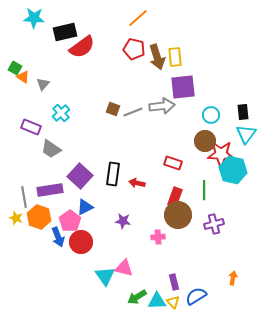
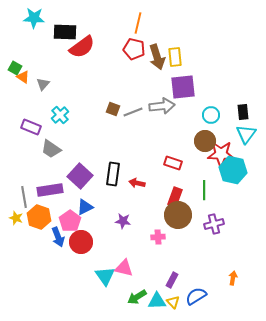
orange line at (138, 18): moved 5 px down; rotated 35 degrees counterclockwise
black rectangle at (65, 32): rotated 15 degrees clockwise
cyan cross at (61, 113): moved 1 px left, 2 px down
purple rectangle at (174, 282): moved 2 px left, 2 px up; rotated 42 degrees clockwise
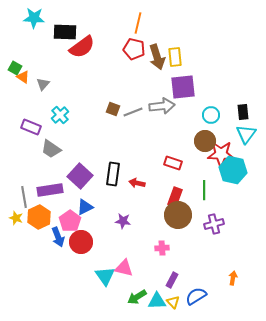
orange hexagon at (39, 217): rotated 15 degrees clockwise
pink cross at (158, 237): moved 4 px right, 11 px down
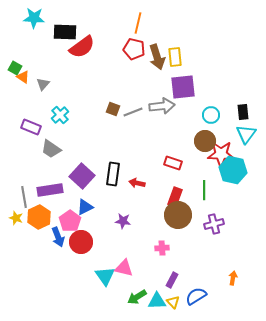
purple square at (80, 176): moved 2 px right
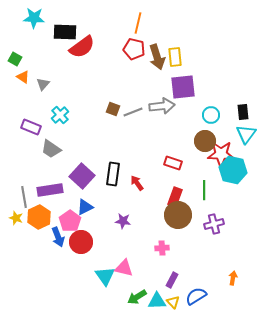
green square at (15, 68): moved 9 px up
red arrow at (137, 183): rotated 42 degrees clockwise
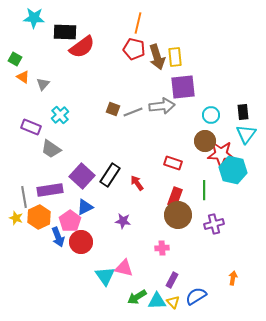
black rectangle at (113, 174): moved 3 px left, 1 px down; rotated 25 degrees clockwise
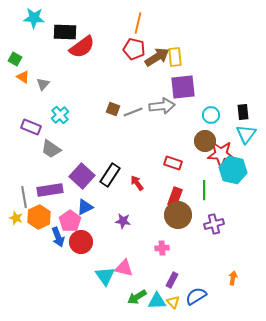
brown arrow at (157, 57): rotated 105 degrees counterclockwise
